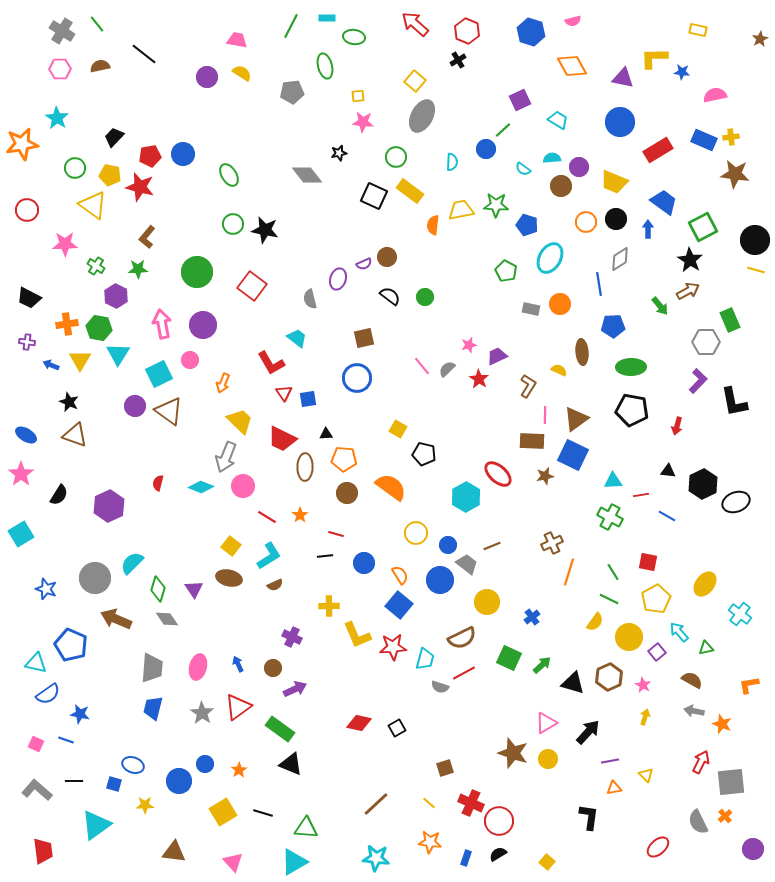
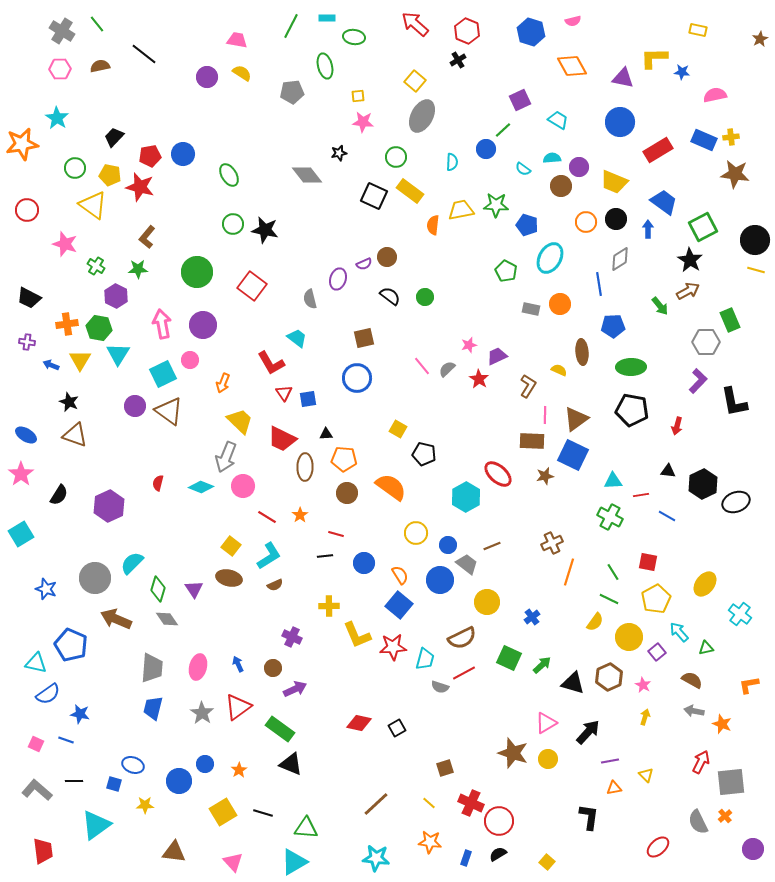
pink star at (65, 244): rotated 20 degrees clockwise
cyan square at (159, 374): moved 4 px right
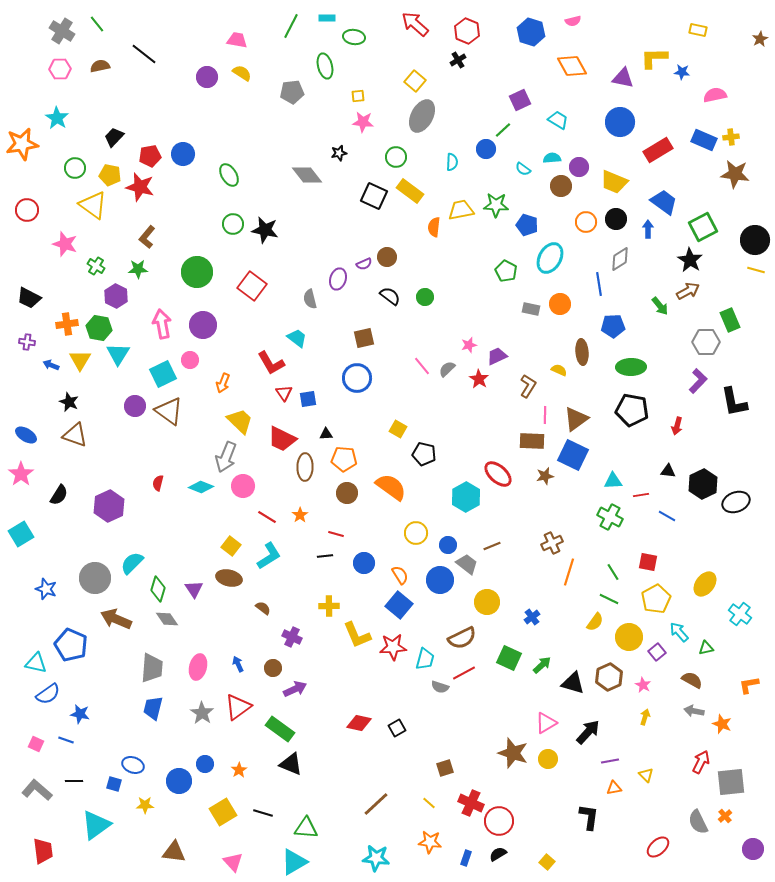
orange semicircle at (433, 225): moved 1 px right, 2 px down
brown semicircle at (275, 585): moved 12 px left, 23 px down; rotated 119 degrees counterclockwise
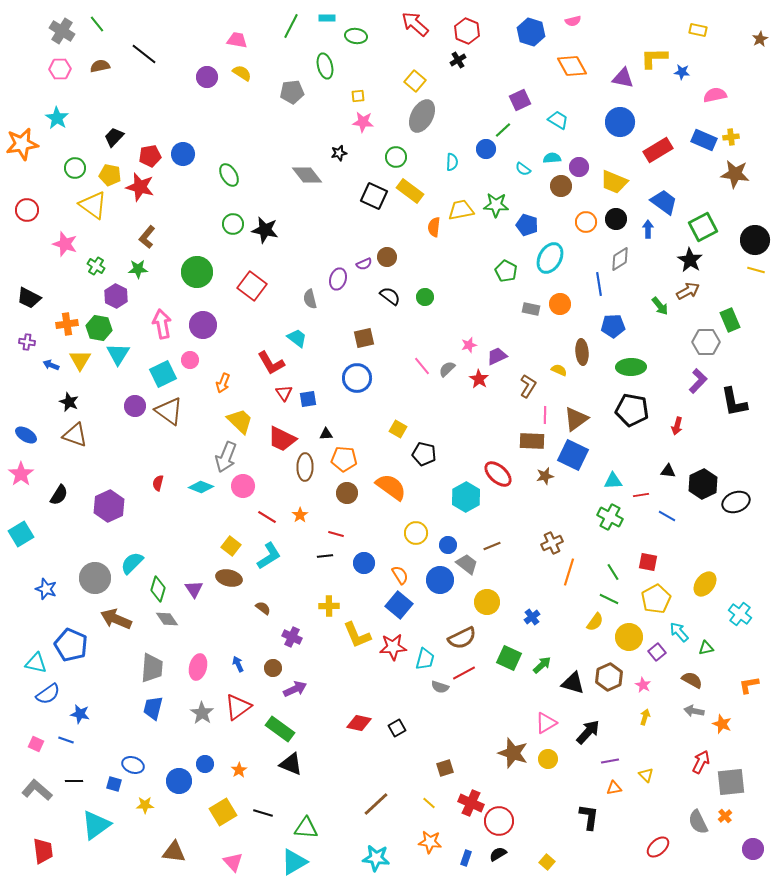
green ellipse at (354, 37): moved 2 px right, 1 px up
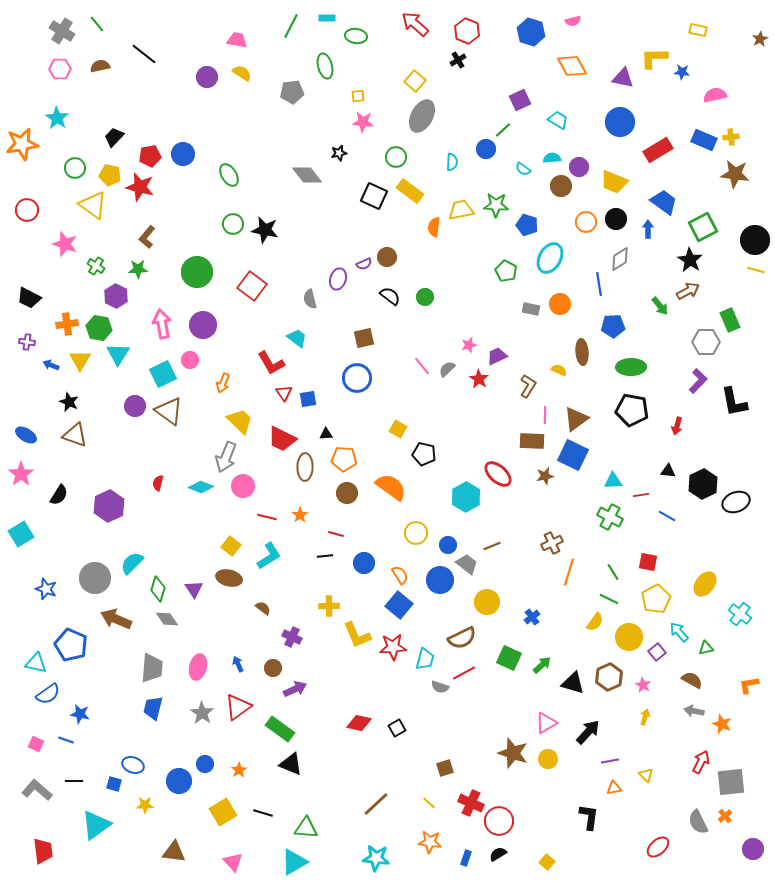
red line at (267, 517): rotated 18 degrees counterclockwise
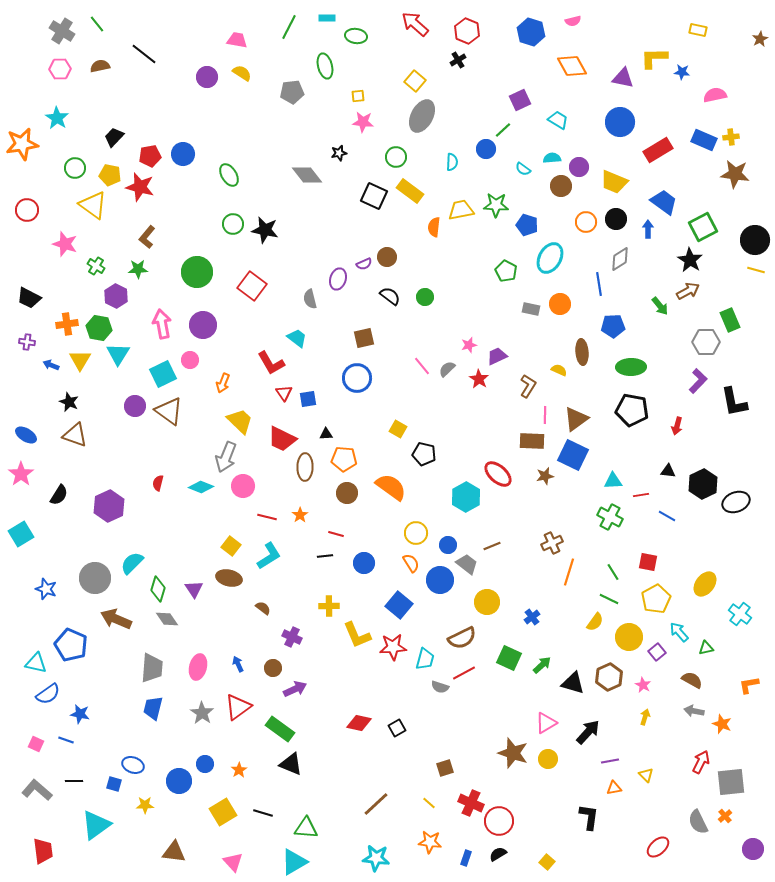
green line at (291, 26): moved 2 px left, 1 px down
orange semicircle at (400, 575): moved 11 px right, 12 px up
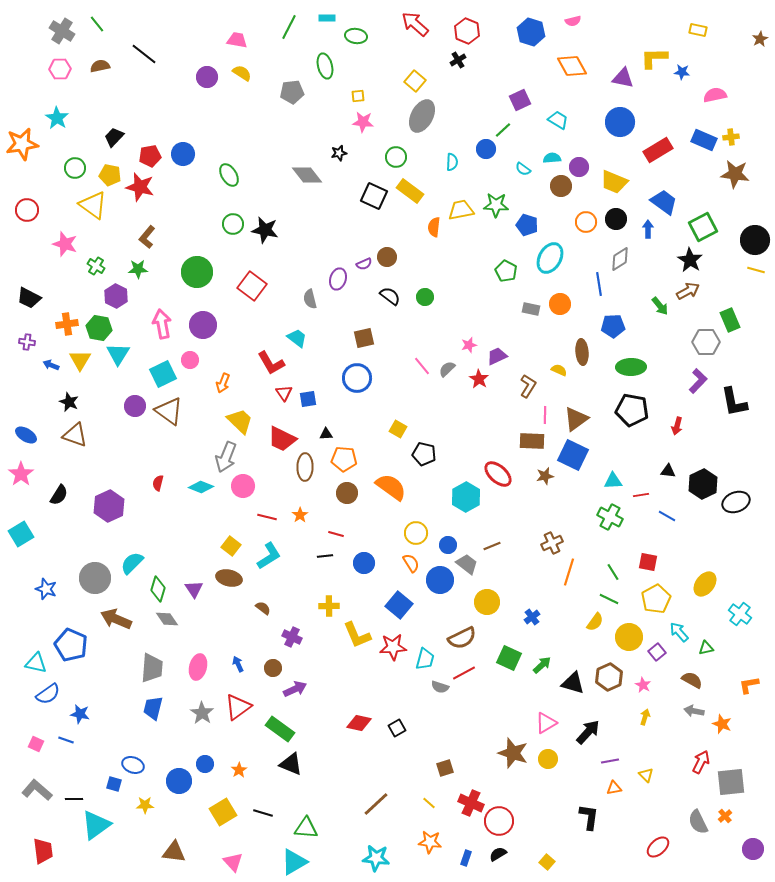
black line at (74, 781): moved 18 px down
